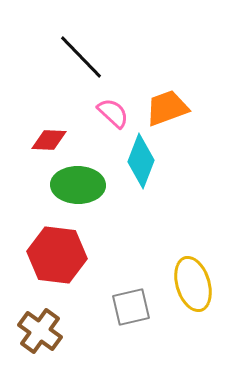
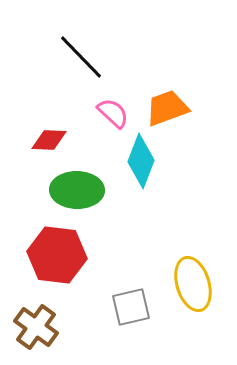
green ellipse: moved 1 px left, 5 px down
brown cross: moved 4 px left, 4 px up
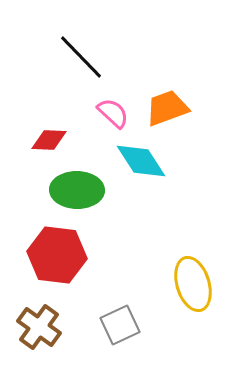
cyan diamond: rotated 54 degrees counterclockwise
gray square: moved 11 px left, 18 px down; rotated 12 degrees counterclockwise
brown cross: moved 3 px right
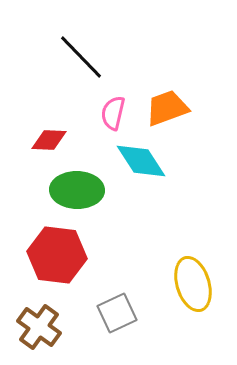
pink semicircle: rotated 120 degrees counterclockwise
gray square: moved 3 px left, 12 px up
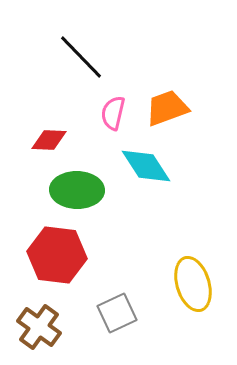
cyan diamond: moved 5 px right, 5 px down
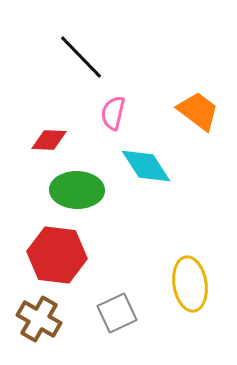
orange trapezoid: moved 31 px right, 3 px down; rotated 57 degrees clockwise
yellow ellipse: moved 3 px left; rotated 8 degrees clockwise
brown cross: moved 8 px up; rotated 6 degrees counterclockwise
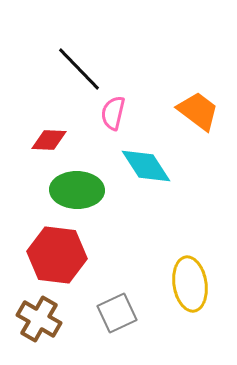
black line: moved 2 px left, 12 px down
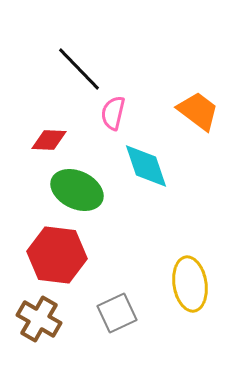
cyan diamond: rotated 14 degrees clockwise
green ellipse: rotated 24 degrees clockwise
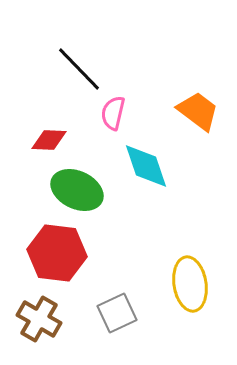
red hexagon: moved 2 px up
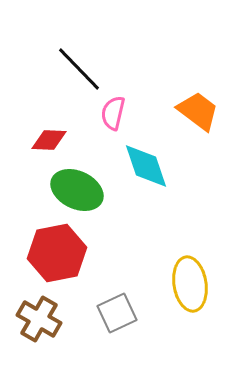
red hexagon: rotated 18 degrees counterclockwise
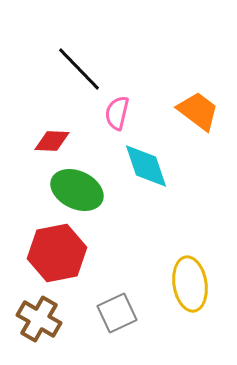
pink semicircle: moved 4 px right
red diamond: moved 3 px right, 1 px down
